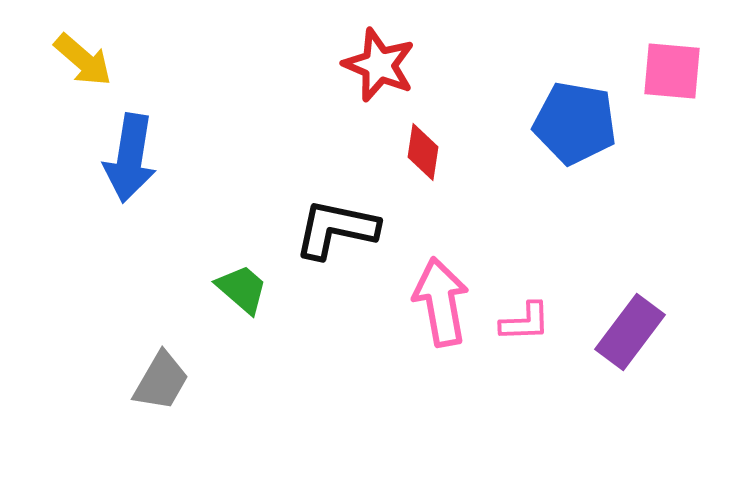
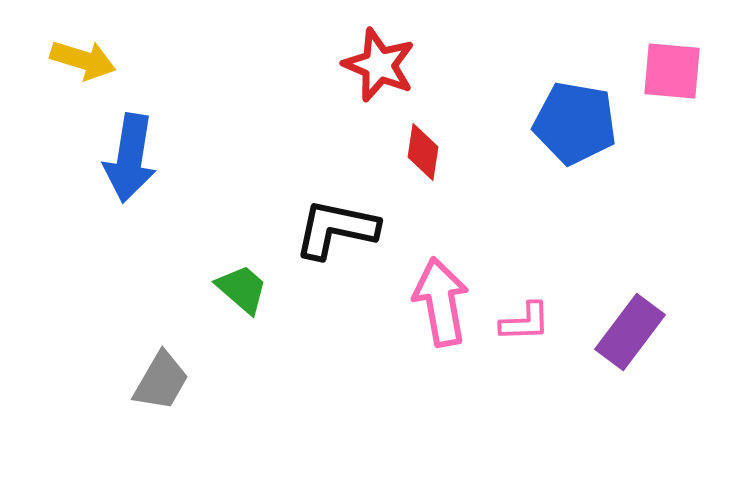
yellow arrow: rotated 24 degrees counterclockwise
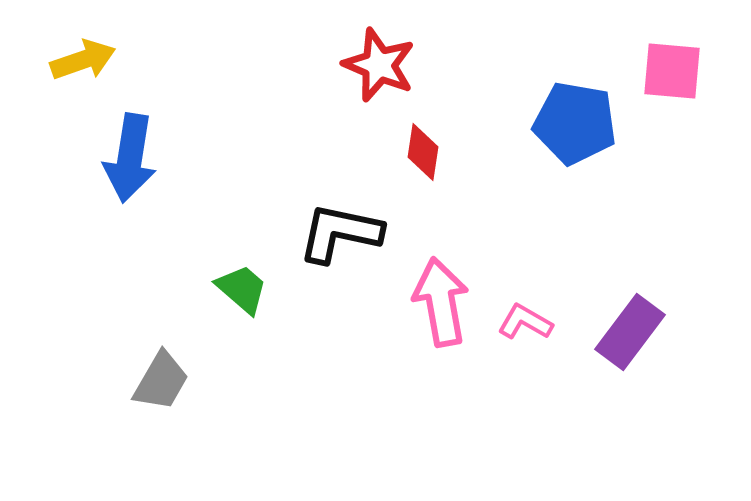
yellow arrow: rotated 36 degrees counterclockwise
black L-shape: moved 4 px right, 4 px down
pink L-shape: rotated 148 degrees counterclockwise
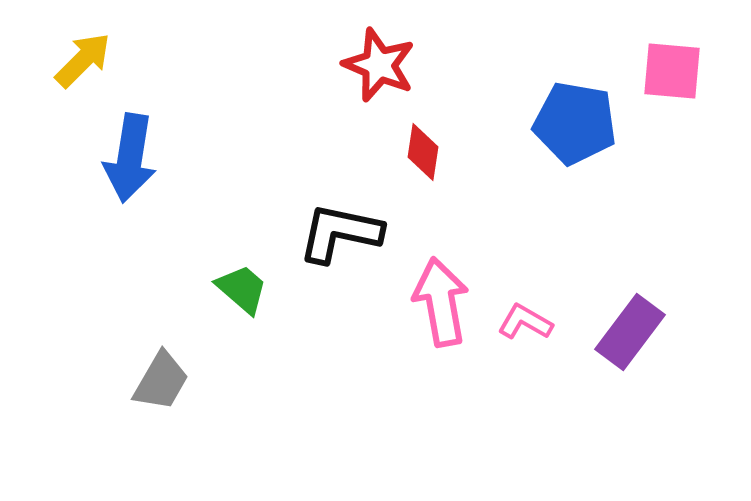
yellow arrow: rotated 26 degrees counterclockwise
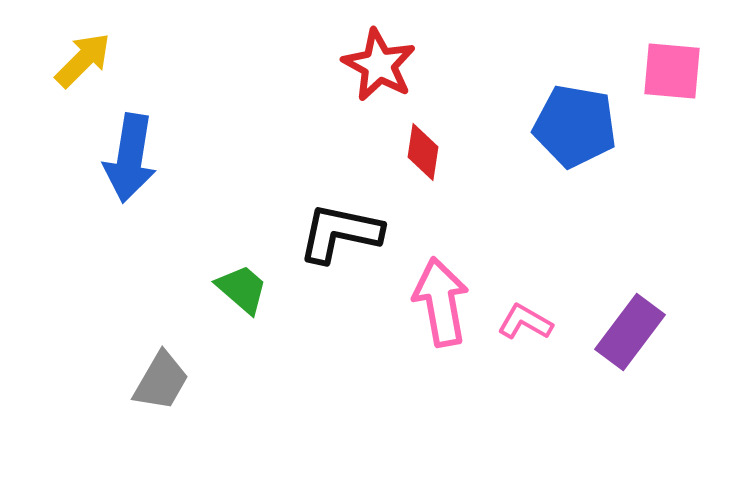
red star: rotated 6 degrees clockwise
blue pentagon: moved 3 px down
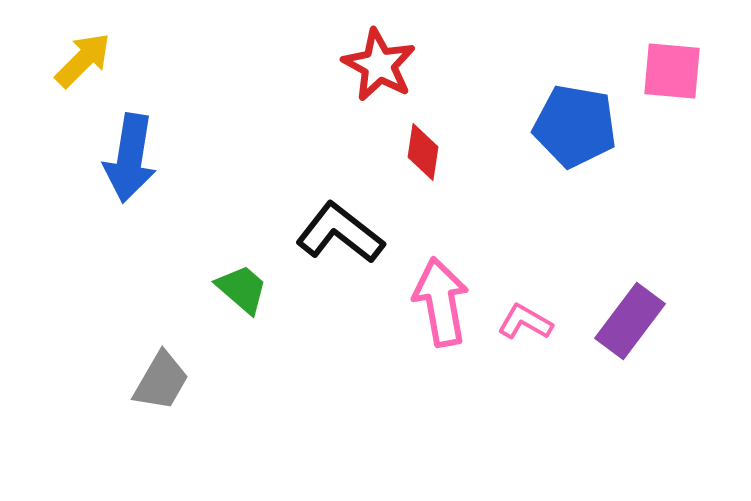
black L-shape: rotated 26 degrees clockwise
purple rectangle: moved 11 px up
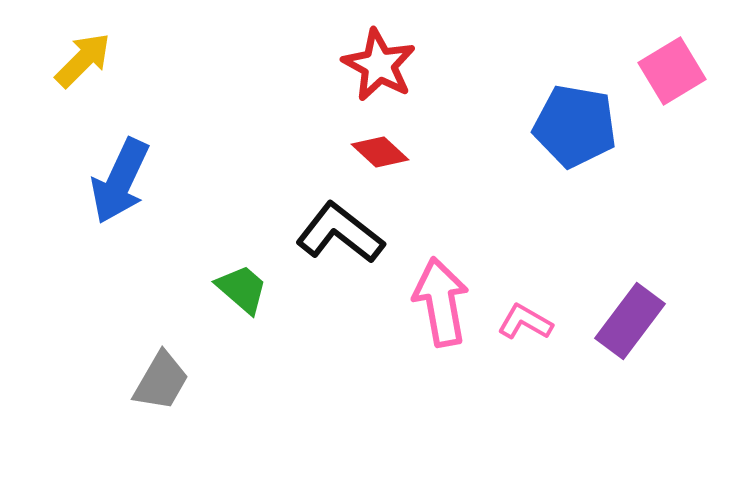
pink square: rotated 36 degrees counterclockwise
red diamond: moved 43 px left; rotated 56 degrees counterclockwise
blue arrow: moved 10 px left, 23 px down; rotated 16 degrees clockwise
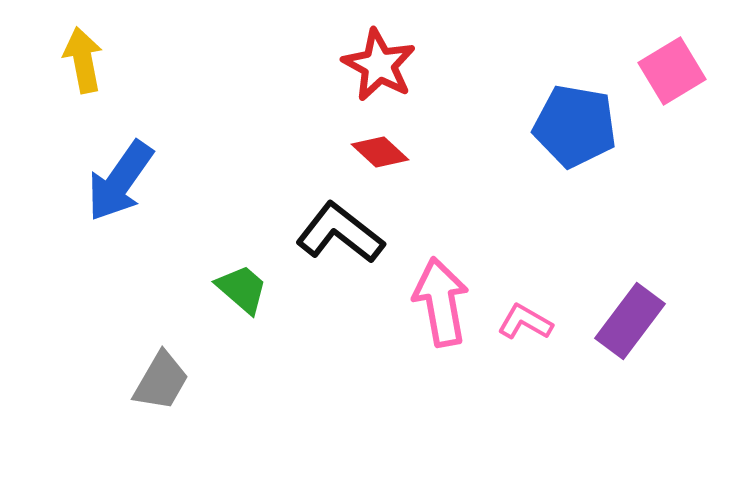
yellow arrow: rotated 56 degrees counterclockwise
blue arrow: rotated 10 degrees clockwise
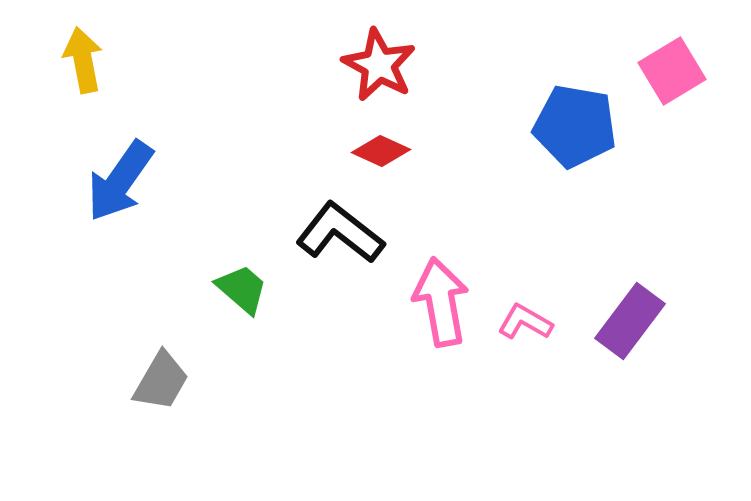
red diamond: moved 1 px right, 1 px up; rotated 18 degrees counterclockwise
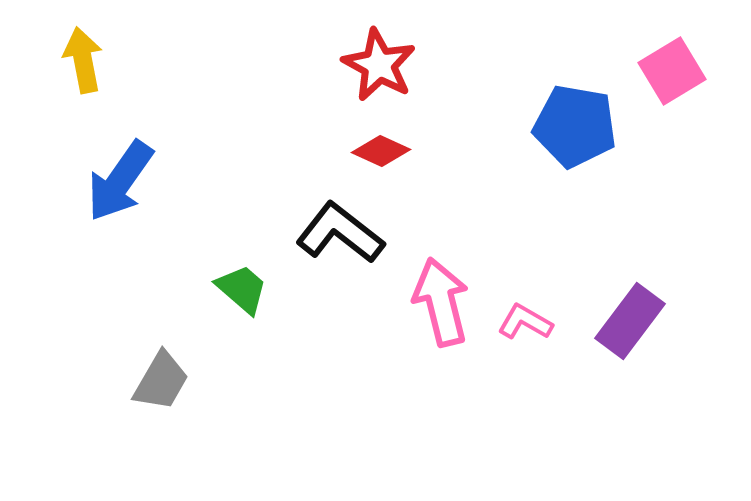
pink arrow: rotated 4 degrees counterclockwise
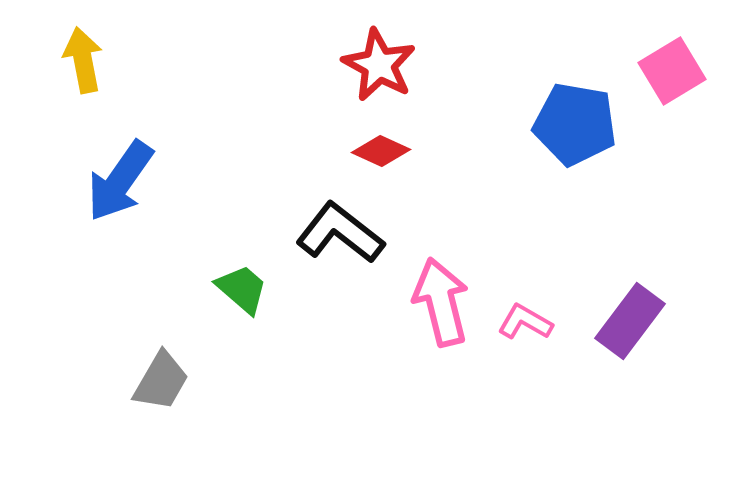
blue pentagon: moved 2 px up
